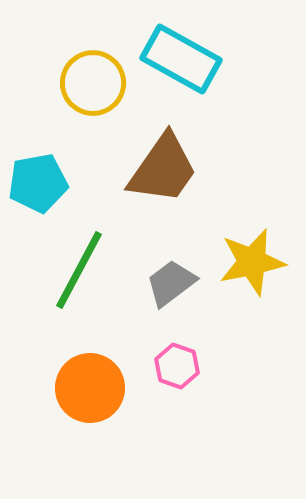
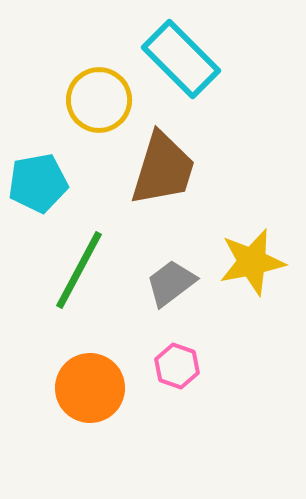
cyan rectangle: rotated 16 degrees clockwise
yellow circle: moved 6 px right, 17 px down
brown trapezoid: rotated 18 degrees counterclockwise
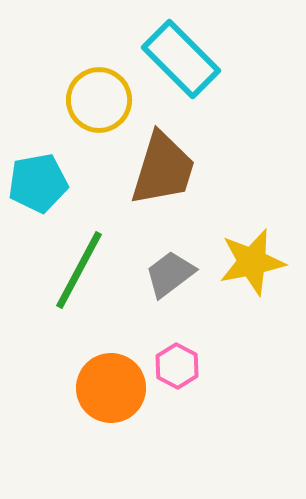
gray trapezoid: moved 1 px left, 9 px up
pink hexagon: rotated 9 degrees clockwise
orange circle: moved 21 px right
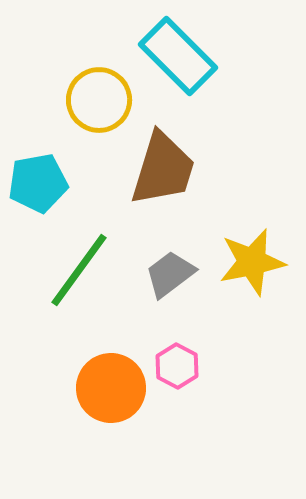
cyan rectangle: moved 3 px left, 3 px up
green line: rotated 8 degrees clockwise
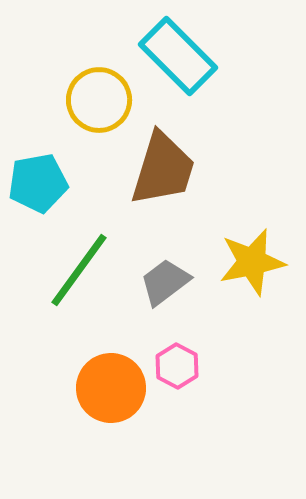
gray trapezoid: moved 5 px left, 8 px down
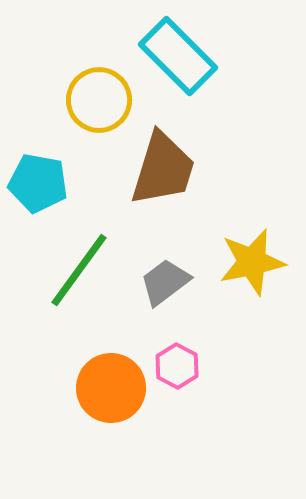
cyan pentagon: rotated 20 degrees clockwise
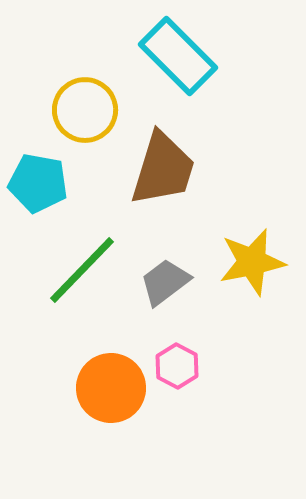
yellow circle: moved 14 px left, 10 px down
green line: moved 3 px right; rotated 8 degrees clockwise
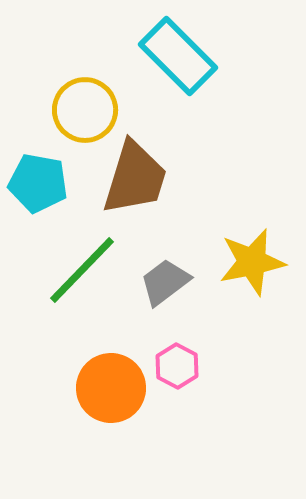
brown trapezoid: moved 28 px left, 9 px down
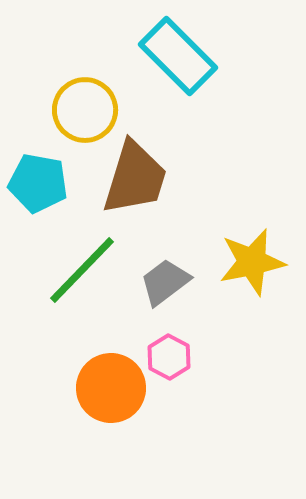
pink hexagon: moved 8 px left, 9 px up
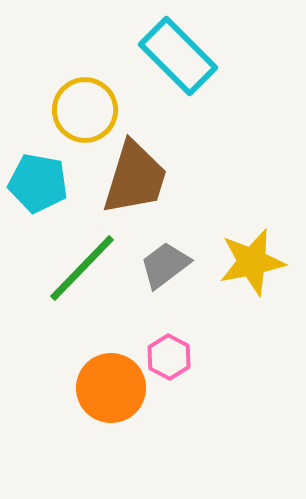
green line: moved 2 px up
gray trapezoid: moved 17 px up
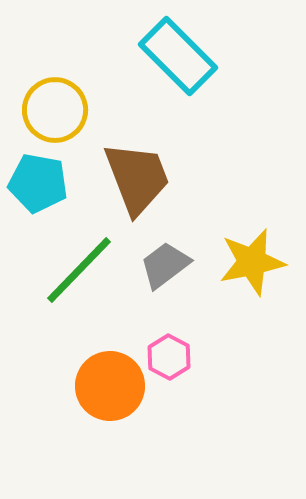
yellow circle: moved 30 px left
brown trapezoid: moved 2 px right; rotated 38 degrees counterclockwise
green line: moved 3 px left, 2 px down
orange circle: moved 1 px left, 2 px up
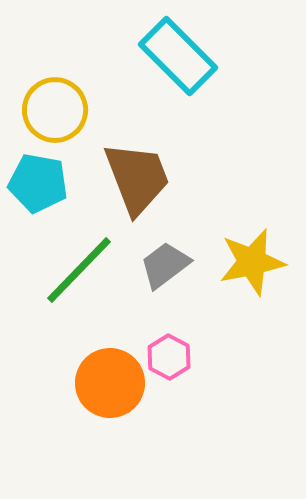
orange circle: moved 3 px up
